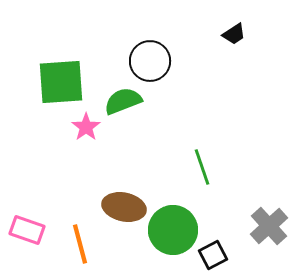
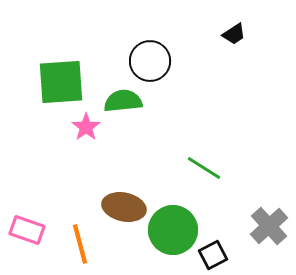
green semicircle: rotated 15 degrees clockwise
green line: moved 2 px right, 1 px down; rotated 39 degrees counterclockwise
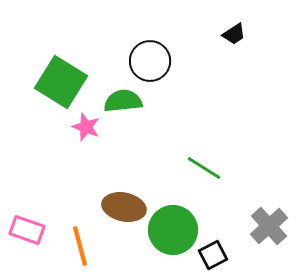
green square: rotated 36 degrees clockwise
pink star: rotated 16 degrees counterclockwise
orange line: moved 2 px down
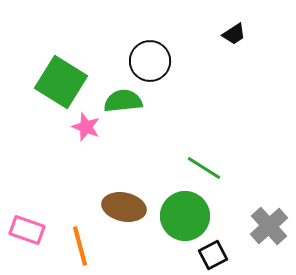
green circle: moved 12 px right, 14 px up
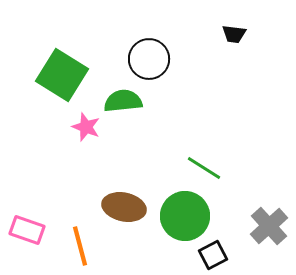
black trapezoid: rotated 40 degrees clockwise
black circle: moved 1 px left, 2 px up
green square: moved 1 px right, 7 px up
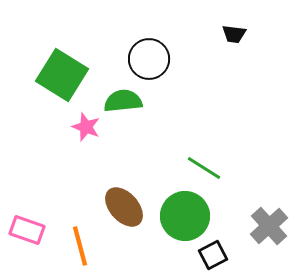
brown ellipse: rotated 36 degrees clockwise
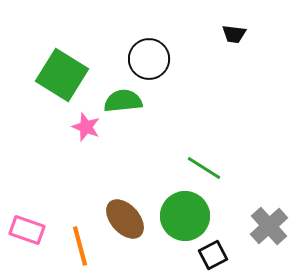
brown ellipse: moved 1 px right, 12 px down
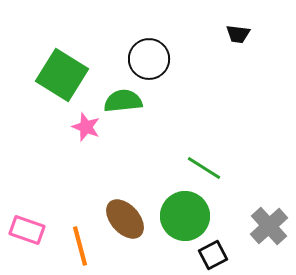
black trapezoid: moved 4 px right
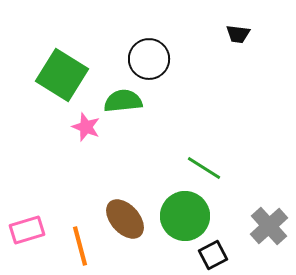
pink rectangle: rotated 36 degrees counterclockwise
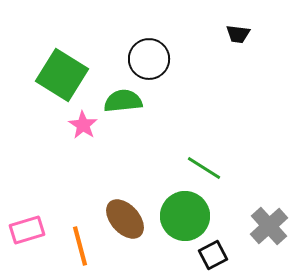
pink star: moved 3 px left, 2 px up; rotated 12 degrees clockwise
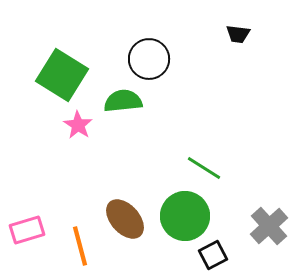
pink star: moved 5 px left
